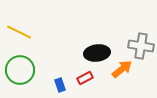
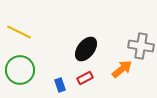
black ellipse: moved 11 px left, 4 px up; rotated 45 degrees counterclockwise
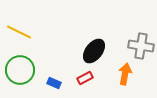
black ellipse: moved 8 px right, 2 px down
orange arrow: moved 3 px right, 5 px down; rotated 40 degrees counterclockwise
blue rectangle: moved 6 px left, 2 px up; rotated 48 degrees counterclockwise
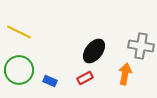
green circle: moved 1 px left
blue rectangle: moved 4 px left, 2 px up
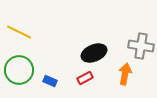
black ellipse: moved 2 px down; rotated 30 degrees clockwise
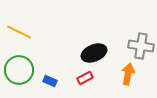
orange arrow: moved 3 px right
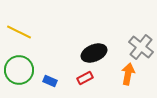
gray cross: moved 1 px down; rotated 30 degrees clockwise
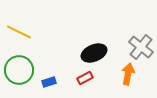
blue rectangle: moved 1 px left, 1 px down; rotated 40 degrees counterclockwise
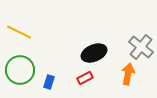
green circle: moved 1 px right
blue rectangle: rotated 56 degrees counterclockwise
